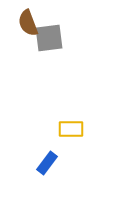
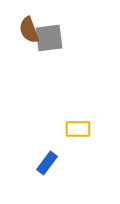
brown semicircle: moved 1 px right, 7 px down
yellow rectangle: moved 7 px right
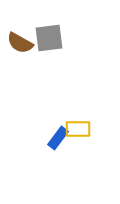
brown semicircle: moved 9 px left, 13 px down; rotated 40 degrees counterclockwise
blue rectangle: moved 11 px right, 25 px up
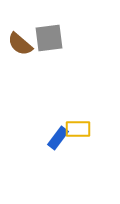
brown semicircle: moved 1 px down; rotated 12 degrees clockwise
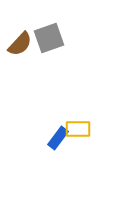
gray square: rotated 12 degrees counterclockwise
brown semicircle: rotated 88 degrees counterclockwise
